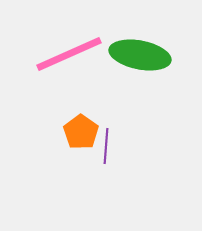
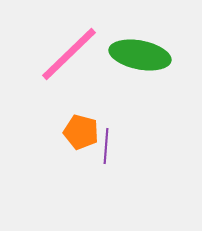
pink line: rotated 20 degrees counterclockwise
orange pentagon: rotated 20 degrees counterclockwise
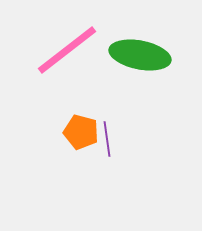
pink line: moved 2 px left, 4 px up; rotated 6 degrees clockwise
purple line: moved 1 px right, 7 px up; rotated 12 degrees counterclockwise
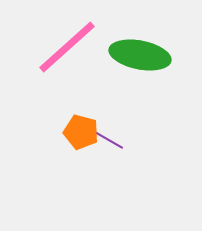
pink line: moved 3 px up; rotated 4 degrees counterclockwise
purple line: rotated 52 degrees counterclockwise
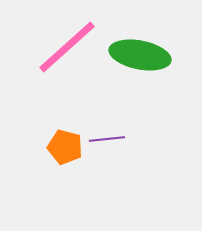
orange pentagon: moved 16 px left, 15 px down
purple line: rotated 36 degrees counterclockwise
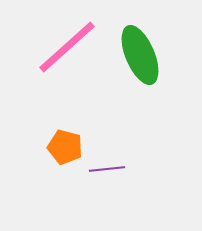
green ellipse: rotated 56 degrees clockwise
purple line: moved 30 px down
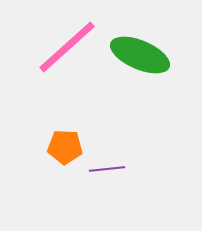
green ellipse: rotated 44 degrees counterclockwise
orange pentagon: rotated 12 degrees counterclockwise
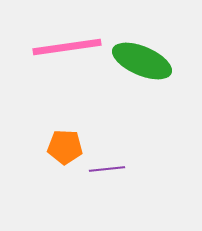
pink line: rotated 34 degrees clockwise
green ellipse: moved 2 px right, 6 px down
